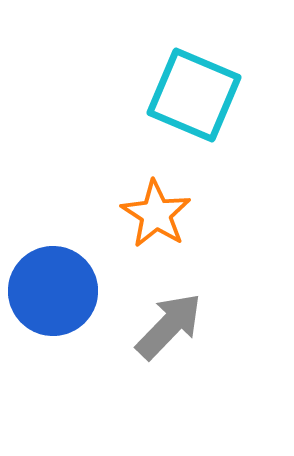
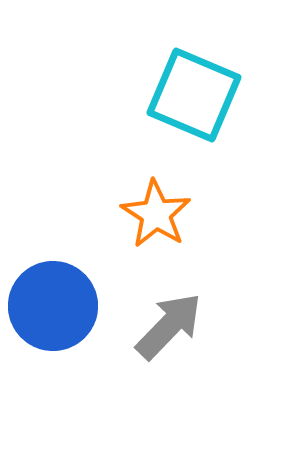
blue circle: moved 15 px down
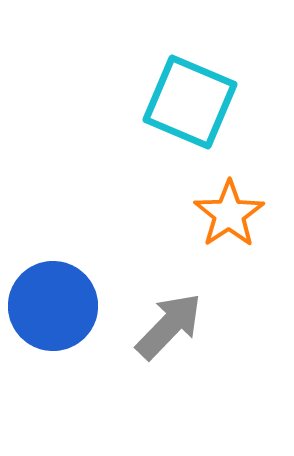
cyan square: moved 4 px left, 7 px down
orange star: moved 73 px right; rotated 6 degrees clockwise
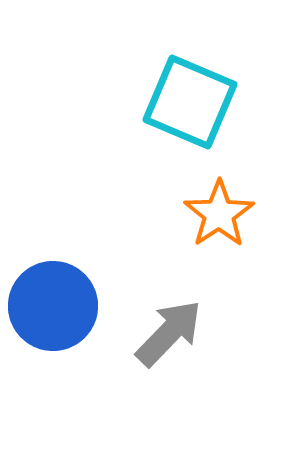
orange star: moved 10 px left
gray arrow: moved 7 px down
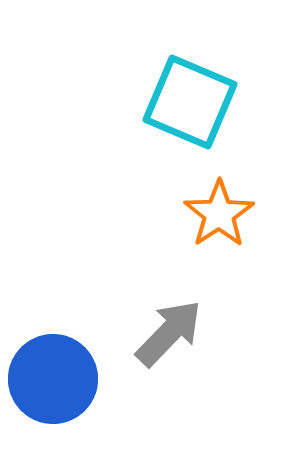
blue circle: moved 73 px down
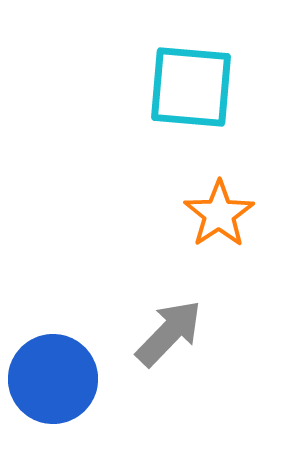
cyan square: moved 1 px right, 15 px up; rotated 18 degrees counterclockwise
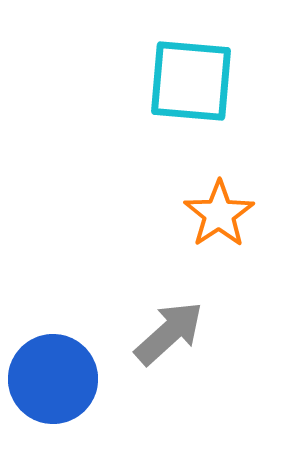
cyan square: moved 6 px up
gray arrow: rotated 4 degrees clockwise
